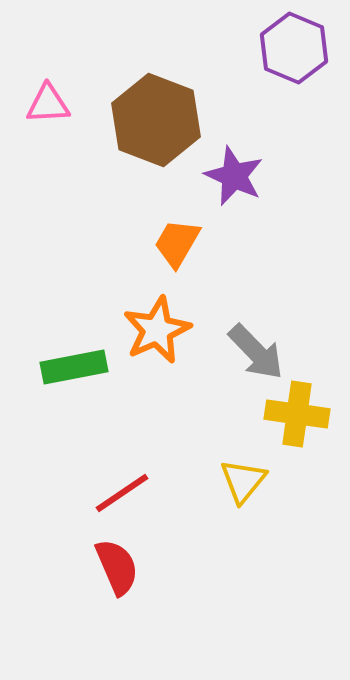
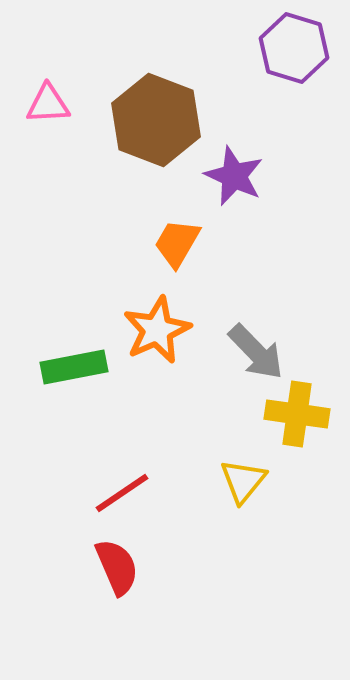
purple hexagon: rotated 6 degrees counterclockwise
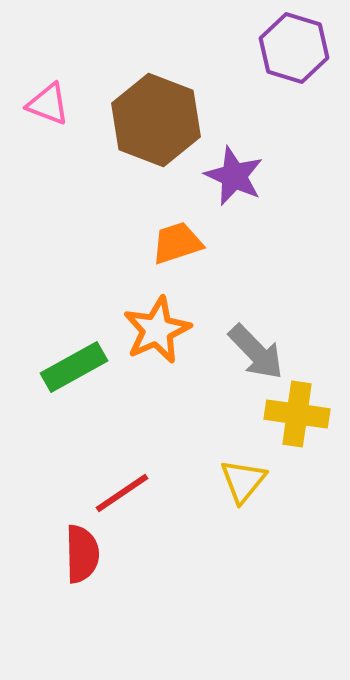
pink triangle: rotated 24 degrees clockwise
orange trapezoid: rotated 42 degrees clockwise
green rectangle: rotated 18 degrees counterclockwise
red semicircle: moved 35 px left, 13 px up; rotated 22 degrees clockwise
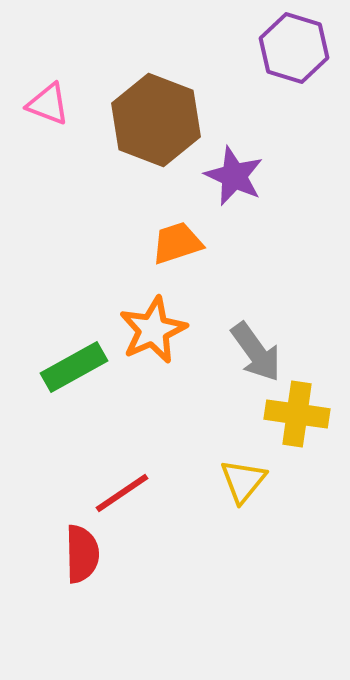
orange star: moved 4 px left
gray arrow: rotated 8 degrees clockwise
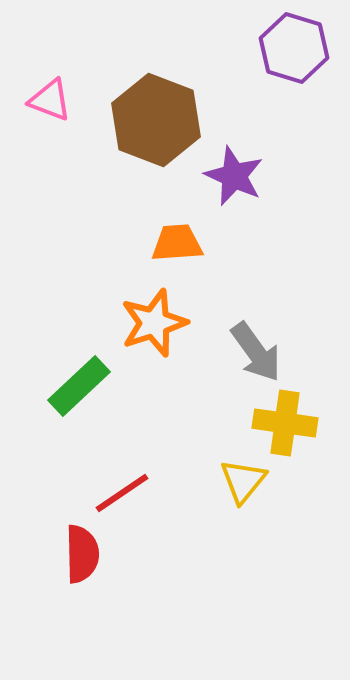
pink triangle: moved 2 px right, 4 px up
orange trapezoid: rotated 14 degrees clockwise
orange star: moved 1 px right, 7 px up; rotated 6 degrees clockwise
green rectangle: moved 5 px right, 19 px down; rotated 14 degrees counterclockwise
yellow cross: moved 12 px left, 9 px down
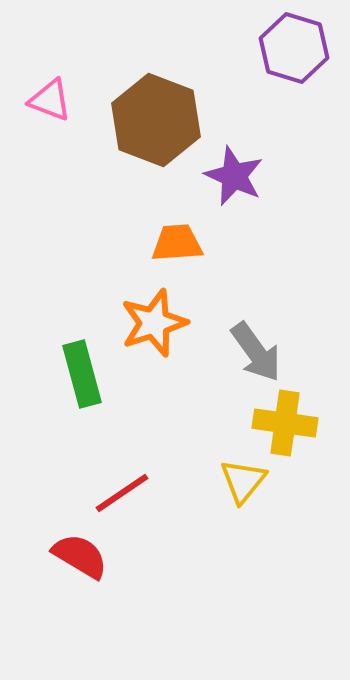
green rectangle: moved 3 px right, 12 px up; rotated 62 degrees counterclockwise
red semicircle: moved 2 px left, 2 px down; rotated 58 degrees counterclockwise
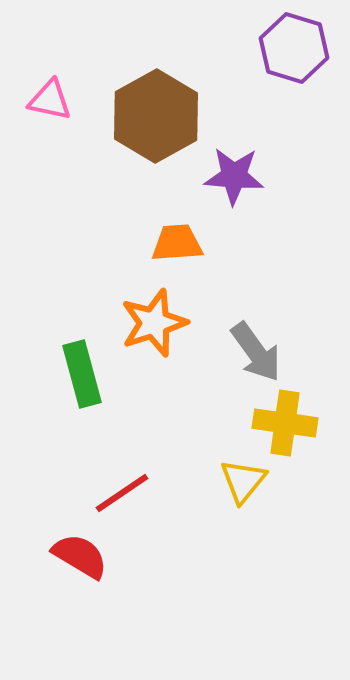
pink triangle: rotated 9 degrees counterclockwise
brown hexagon: moved 4 px up; rotated 10 degrees clockwise
purple star: rotated 20 degrees counterclockwise
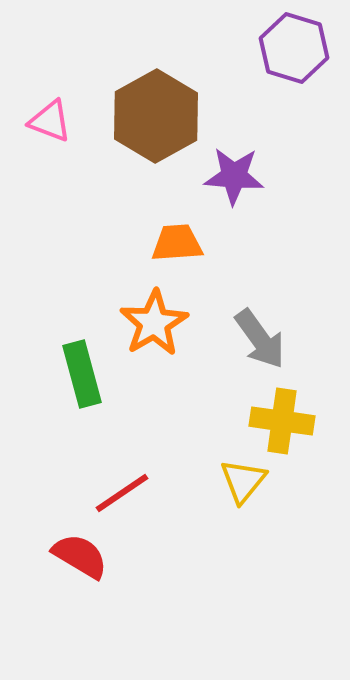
pink triangle: moved 21 px down; rotated 9 degrees clockwise
orange star: rotated 12 degrees counterclockwise
gray arrow: moved 4 px right, 13 px up
yellow cross: moved 3 px left, 2 px up
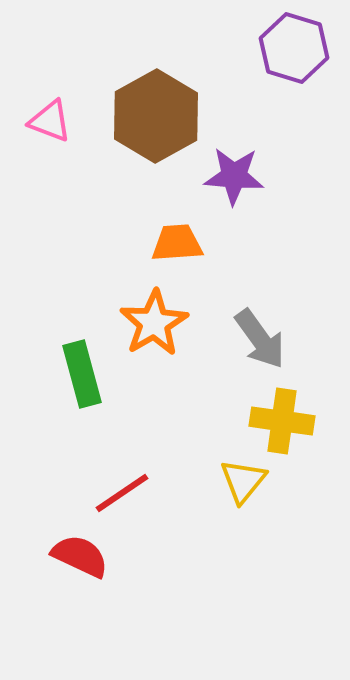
red semicircle: rotated 6 degrees counterclockwise
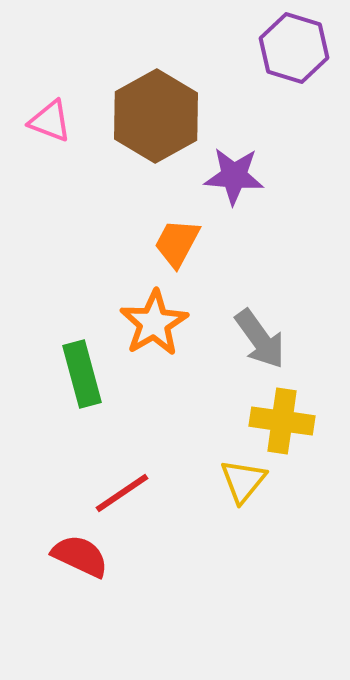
orange trapezoid: rotated 58 degrees counterclockwise
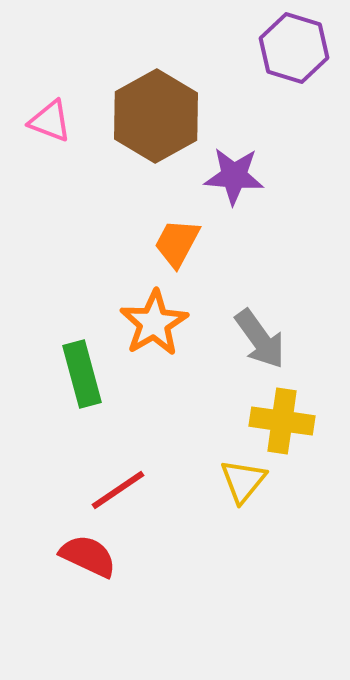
red line: moved 4 px left, 3 px up
red semicircle: moved 8 px right
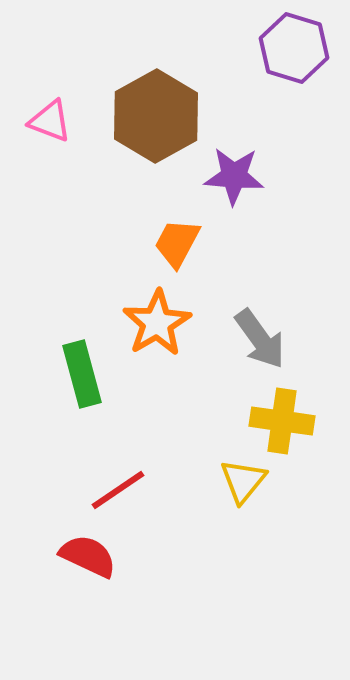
orange star: moved 3 px right
